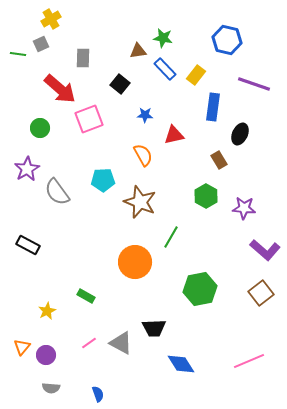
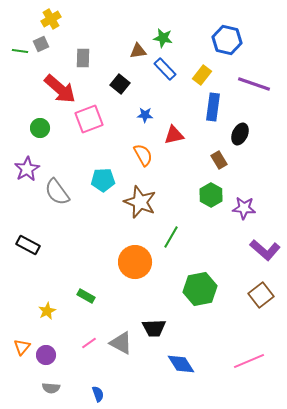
green line at (18, 54): moved 2 px right, 3 px up
yellow rectangle at (196, 75): moved 6 px right
green hexagon at (206, 196): moved 5 px right, 1 px up
brown square at (261, 293): moved 2 px down
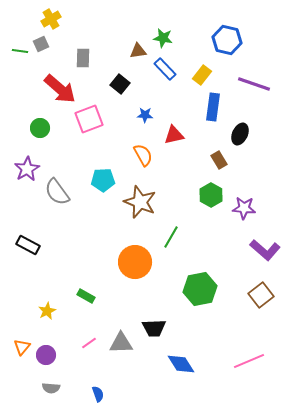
gray triangle at (121, 343): rotated 30 degrees counterclockwise
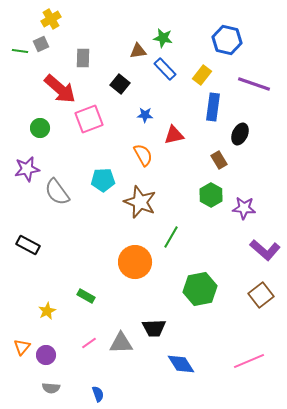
purple star at (27, 169): rotated 20 degrees clockwise
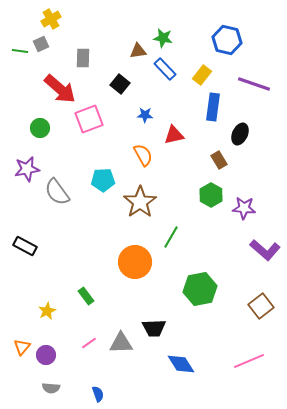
brown star at (140, 202): rotated 16 degrees clockwise
black rectangle at (28, 245): moved 3 px left, 1 px down
brown square at (261, 295): moved 11 px down
green rectangle at (86, 296): rotated 24 degrees clockwise
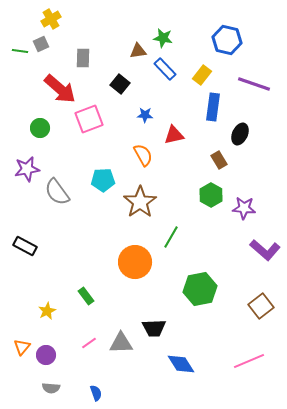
blue semicircle at (98, 394): moved 2 px left, 1 px up
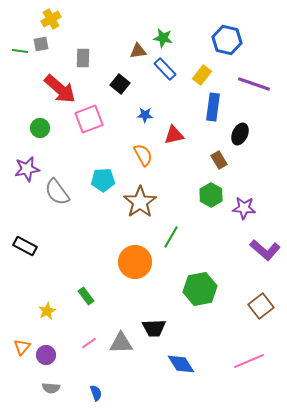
gray square at (41, 44): rotated 14 degrees clockwise
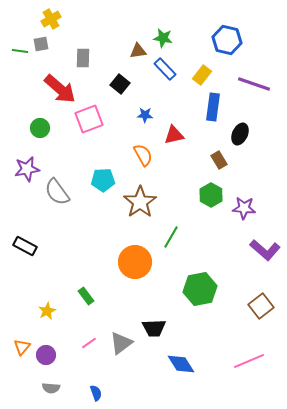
gray triangle at (121, 343): rotated 35 degrees counterclockwise
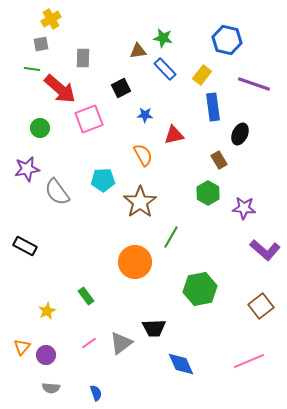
green line at (20, 51): moved 12 px right, 18 px down
black square at (120, 84): moved 1 px right, 4 px down; rotated 24 degrees clockwise
blue rectangle at (213, 107): rotated 16 degrees counterclockwise
green hexagon at (211, 195): moved 3 px left, 2 px up
blue diamond at (181, 364): rotated 8 degrees clockwise
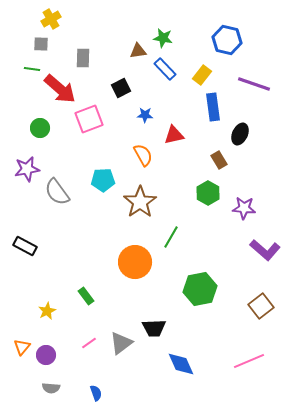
gray square at (41, 44): rotated 14 degrees clockwise
